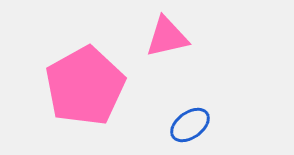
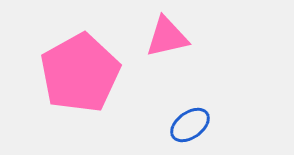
pink pentagon: moved 5 px left, 13 px up
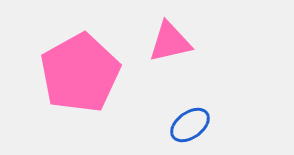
pink triangle: moved 3 px right, 5 px down
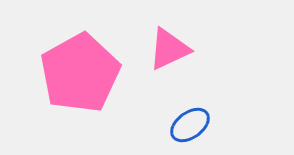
pink triangle: moved 1 px left, 7 px down; rotated 12 degrees counterclockwise
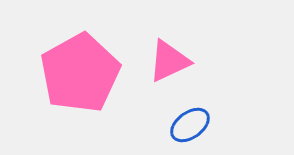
pink triangle: moved 12 px down
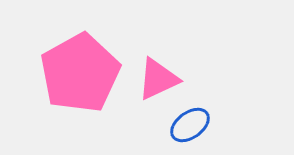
pink triangle: moved 11 px left, 18 px down
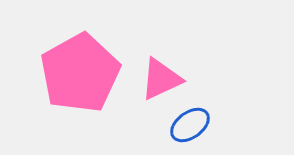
pink triangle: moved 3 px right
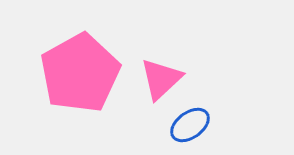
pink triangle: rotated 18 degrees counterclockwise
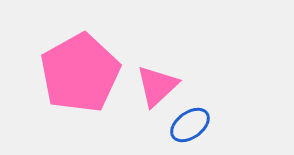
pink triangle: moved 4 px left, 7 px down
